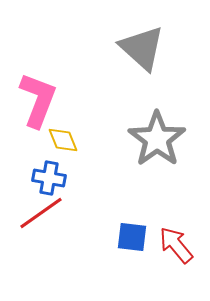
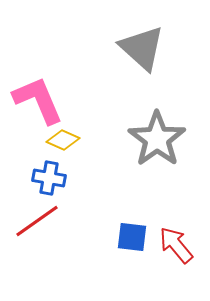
pink L-shape: rotated 44 degrees counterclockwise
yellow diamond: rotated 44 degrees counterclockwise
red line: moved 4 px left, 8 px down
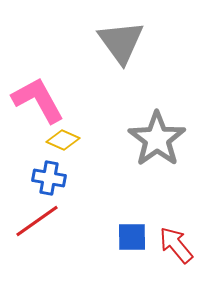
gray triangle: moved 21 px left, 6 px up; rotated 12 degrees clockwise
pink L-shape: rotated 6 degrees counterclockwise
blue square: rotated 8 degrees counterclockwise
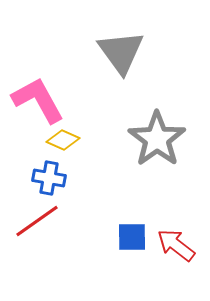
gray triangle: moved 10 px down
red arrow: rotated 12 degrees counterclockwise
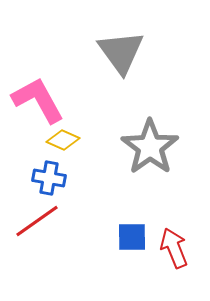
gray star: moved 7 px left, 8 px down
red arrow: moved 2 px left, 3 px down; rotated 30 degrees clockwise
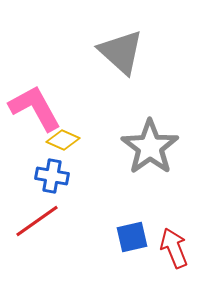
gray triangle: rotated 12 degrees counterclockwise
pink L-shape: moved 3 px left, 8 px down
blue cross: moved 3 px right, 2 px up
blue square: rotated 12 degrees counterclockwise
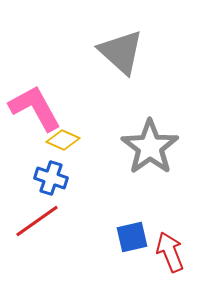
blue cross: moved 1 px left, 2 px down; rotated 8 degrees clockwise
red arrow: moved 4 px left, 4 px down
